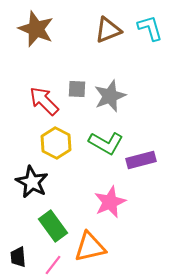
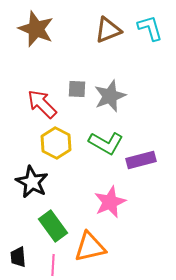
red arrow: moved 2 px left, 3 px down
pink line: rotated 35 degrees counterclockwise
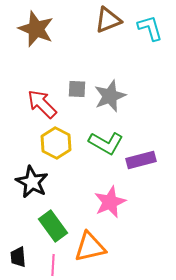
brown triangle: moved 10 px up
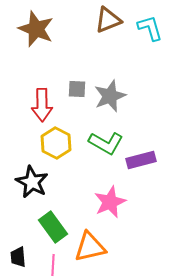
red arrow: moved 1 px down; rotated 136 degrees counterclockwise
green rectangle: moved 1 px down
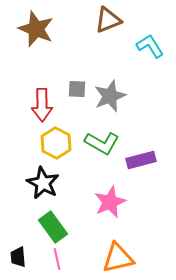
cyan L-shape: moved 18 px down; rotated 16 degrees counterclockwise
green L-shape: moved 4 px left
black star: moved 11 px right, 1 px down
orange triangle: moved 28 px right, 11 px down
pink line: moved 4 px right, 6 px up; rotated 15 degrees counterclockwise
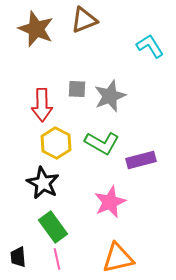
brown triangle: moved 24 px left
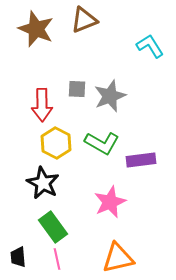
purple rectangle: rotated 8 degrees clockwise
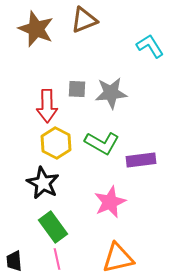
gray star: moved 1 px right, 3 px up; rotated 16 degrees clockwise
red arrow: moved 5 px right, 1 px down
black trapezoid: moved 4 px left, 4 px down
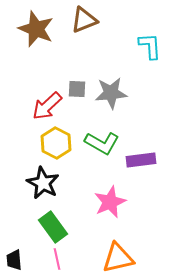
cyan L-shape: rotated 28 degrees clockwise
red arrow: rotated 48 degrees clockwise
black trapezoid: moved 1 px up
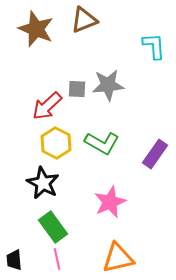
cyan L-shape: moved 4 px right
gray star: moved 3 px left, 8 px up
purple rectangle: moved 14 px right, 6 px up; rotated 48 degrees counterclockwise
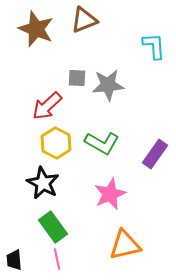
gray square: moved 11 px up
pink star: moved 8 px up
orange triangle: moved 7 px right, 13 px up
